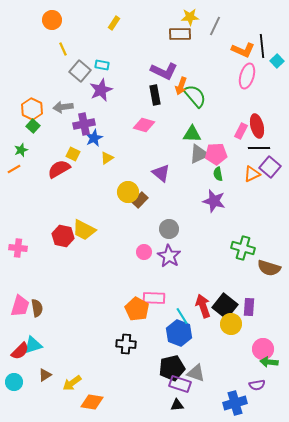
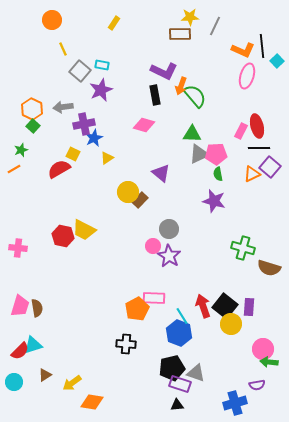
pink circle at (144, 252): moved 9 px right, 6 px up
orange pentagon at (137, 309): rotated 15 degrees clockwise
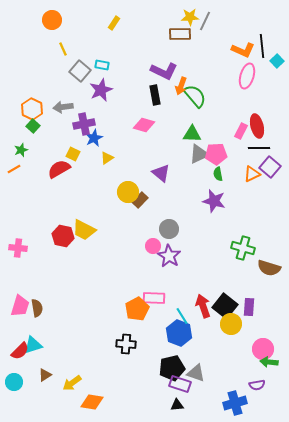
gray line at (215, 26): moved 10 px left, 5 px up
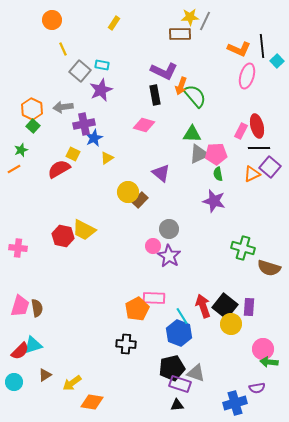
orange L-shape at (243, 50): moved 4 px left, 1 px up
purple semicircle at (257, 385): moved 3 px down
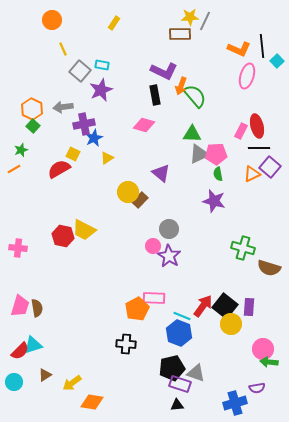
red arrow at (203, 306): rotated 55 degrees clockwise
cyan line at (182, 316): rotated 36 degrees counterclockwise
